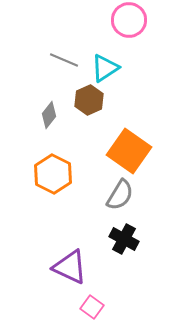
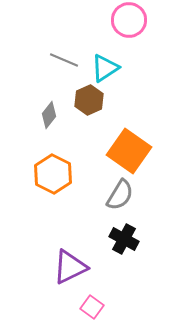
purple triangle: rotated 51 degrees counterclockwise
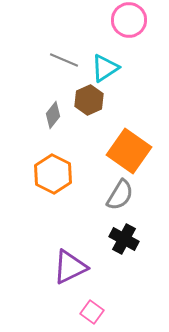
gray diamond: moved 4 px right
pink square: moved 5 px down
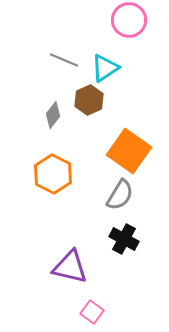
purple triangle: rotated 39 degrees clockwise
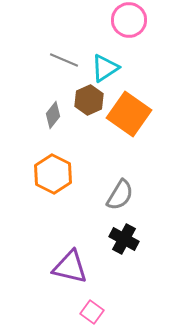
orange square: moved 37 px up
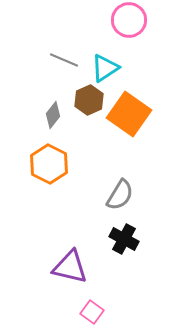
orange hexagon: moved 4 px left, 10 px up
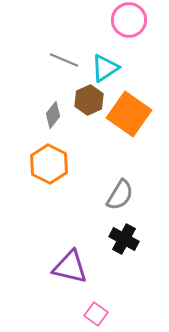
pink square: moved 4 px right, 2 px down
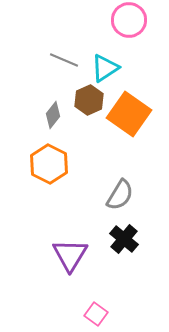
black cross: rotated 12 degrees clockwise
purple triangle: moved 12 px up; rotated 48 degrees clockwise
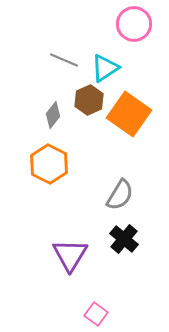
pink circle: moved 5 px right, 4 px down
